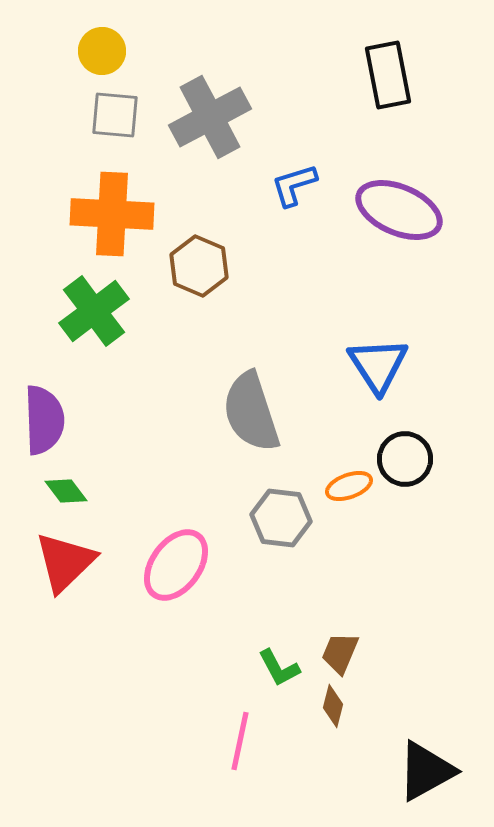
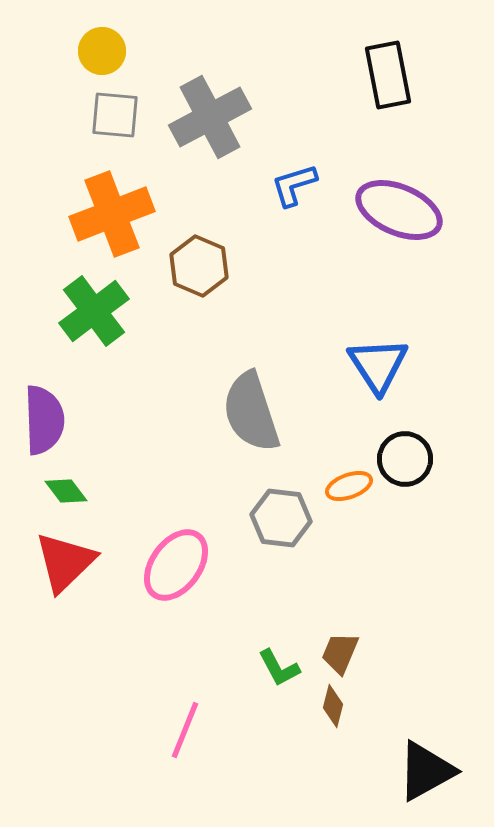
orange cross: rotated 24 degrees counterclockwise
pink line: moved 55 px left, 11 px up; rotated 10 degrees clockwise
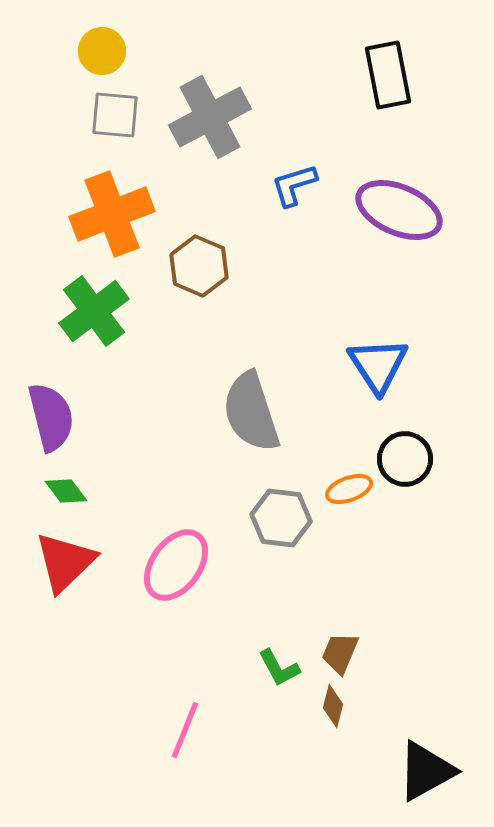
purple semicircle: moved 7 px right, 3 px up; rotated 12 degrees counterclockwise
orange ellipse: moved 3 px down
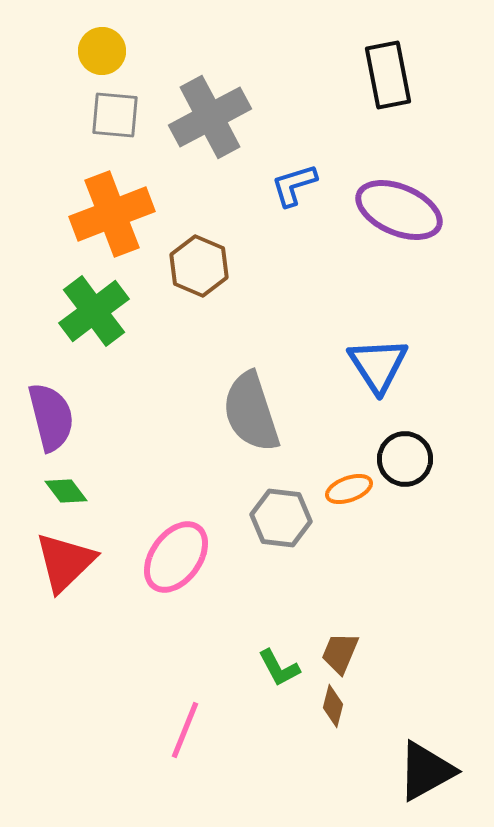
pink ellipse: moved 8 px up
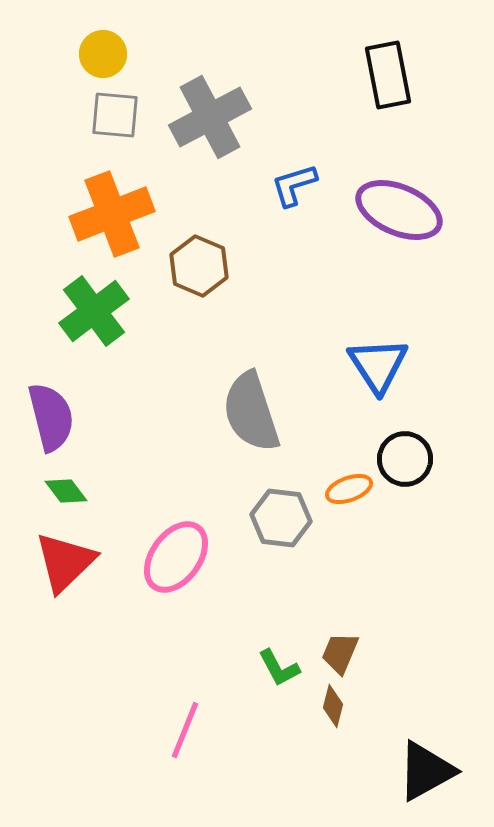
yellow circle: moved 1 px right, 3 px down
